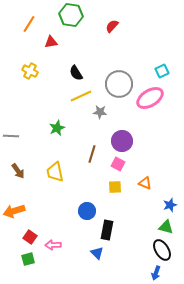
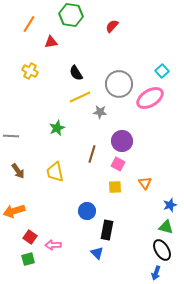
cyan square: rotated 16 degrees counterclockwise
yellow line: moved 1 px left, 1 px down
orange triangle: rotated 32 degrees clockwise
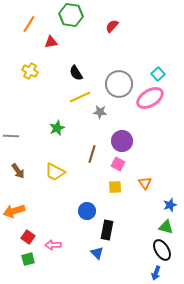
cyan square: moved 4 px left, 3 px down
yellow trapezoid: rotated 50 degrees counterclockwise
red square: moved 2 px left
